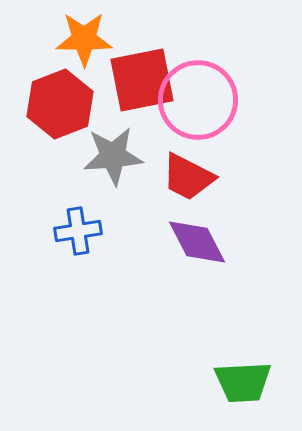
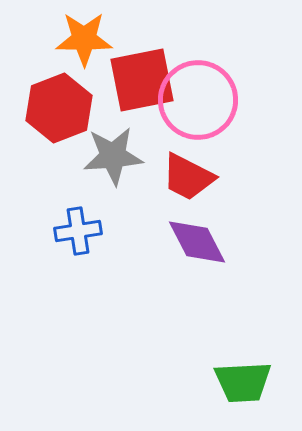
red hexagon: moved 1 px left, 4 px down
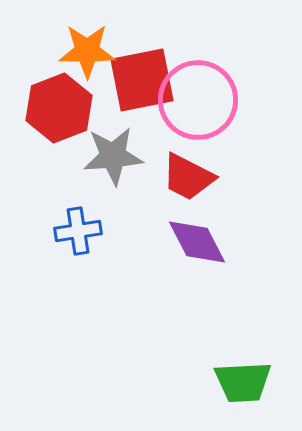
orange star: moved 3 px right, 12 px down
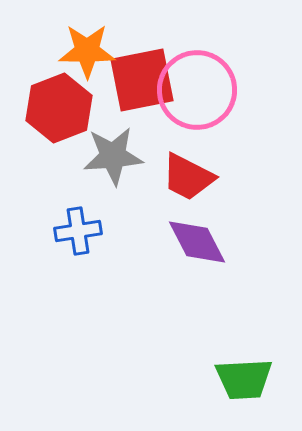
pink circle: moved 1 px left, 10 px up
green trapezoid: moved 1 px right, 3 px up
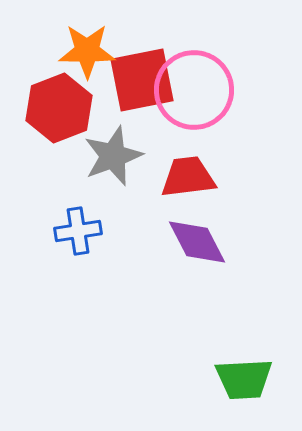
pink circle: moved 3 px left
gray star: rotated 16 degrees counterclockwise
red trapezoid: rotated 146 degrees clockwise
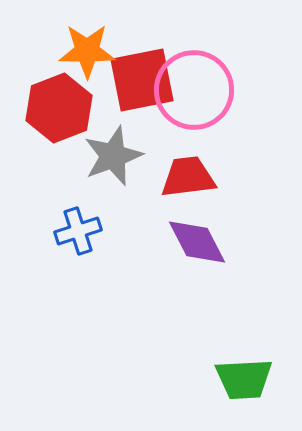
blue cross: rotated 9 degrees counterclockwise
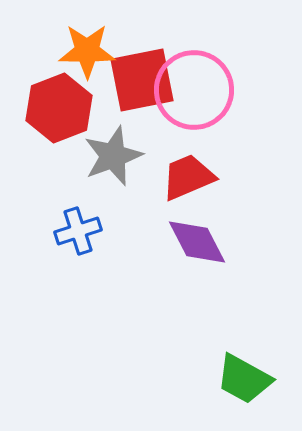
red trapezoid: rotated 16 degrees counterclockwise
green trapezoid: rotated 32 degrees clockwise
